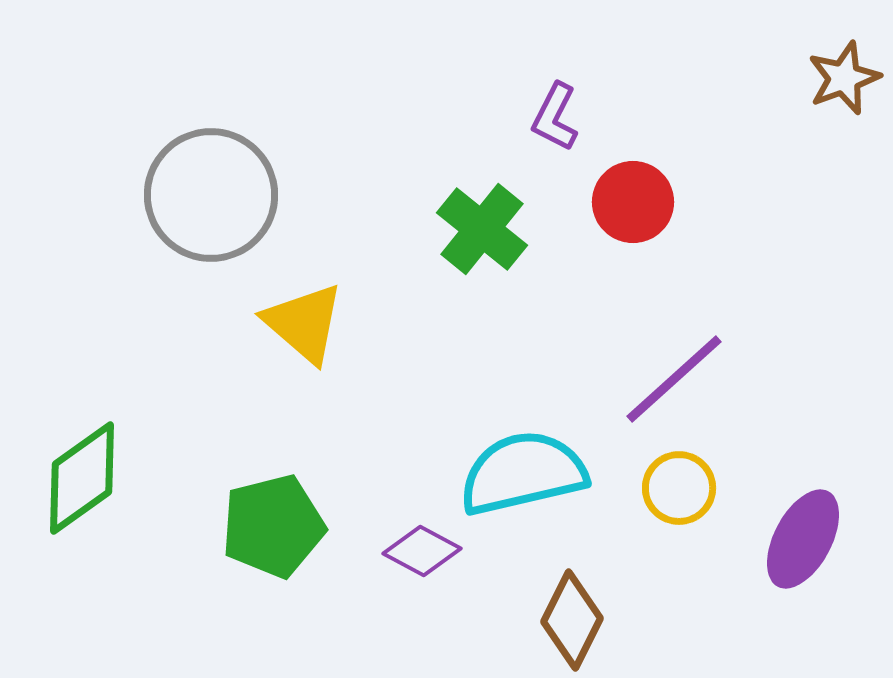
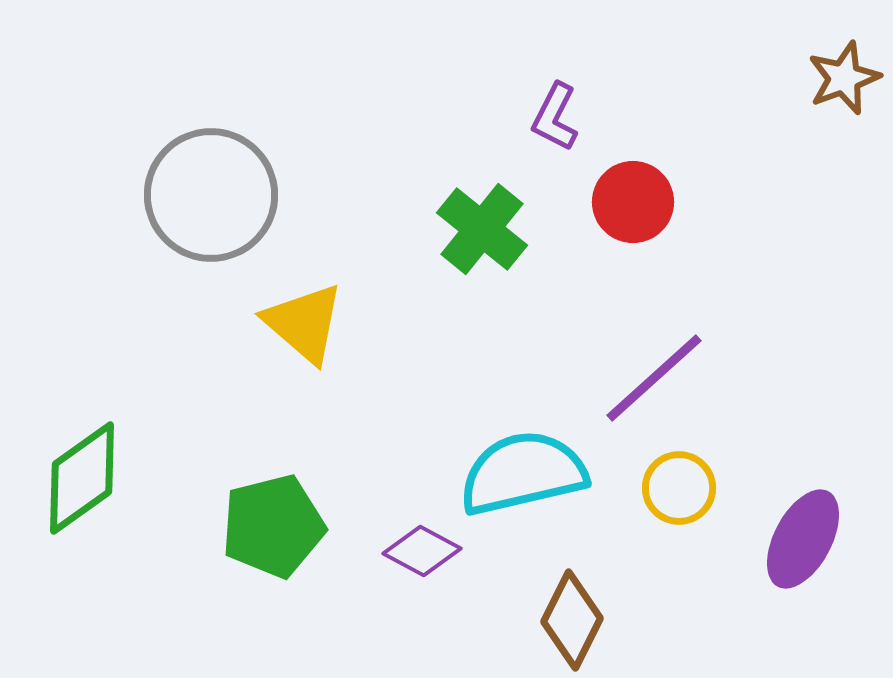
purple line: moved 20 px left, 1 px up
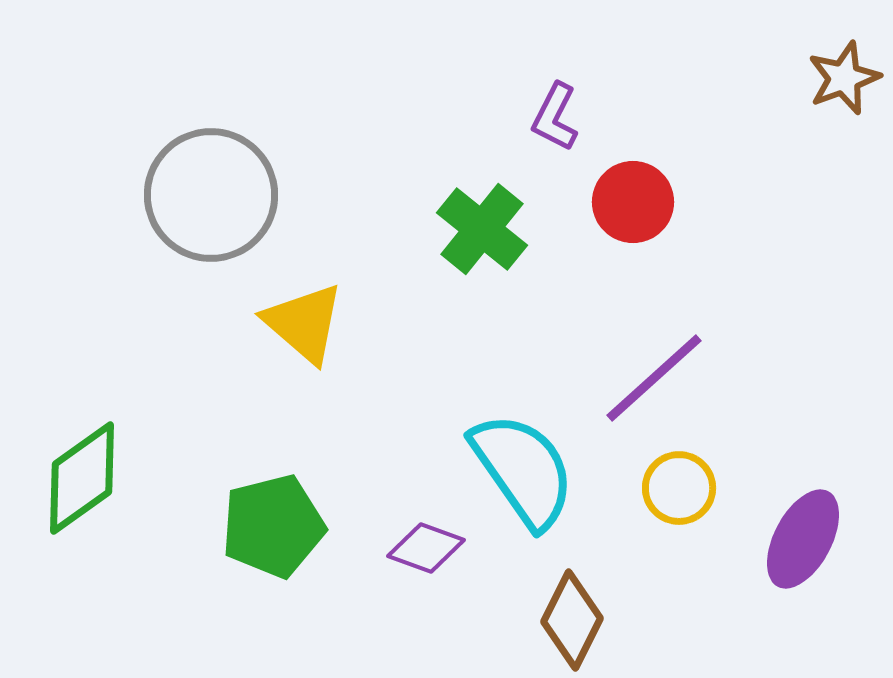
cyan semicircle: moved 3 px up; rotated 68 degrees clockwise
purple diamond: moved 4 px right, 3 px up; rotated 8 degrees counterclockwise
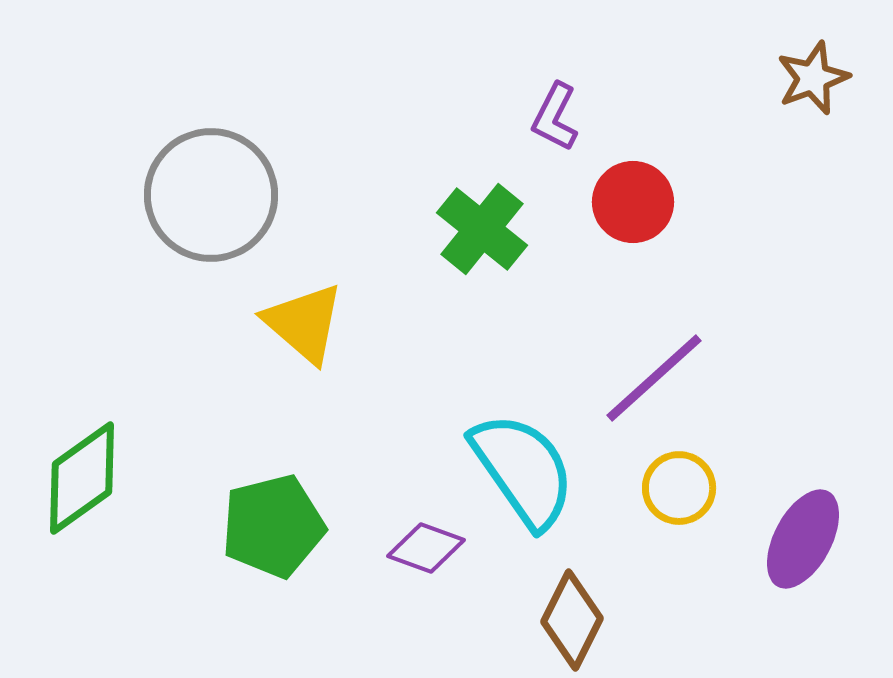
brown star: moved 31 px left
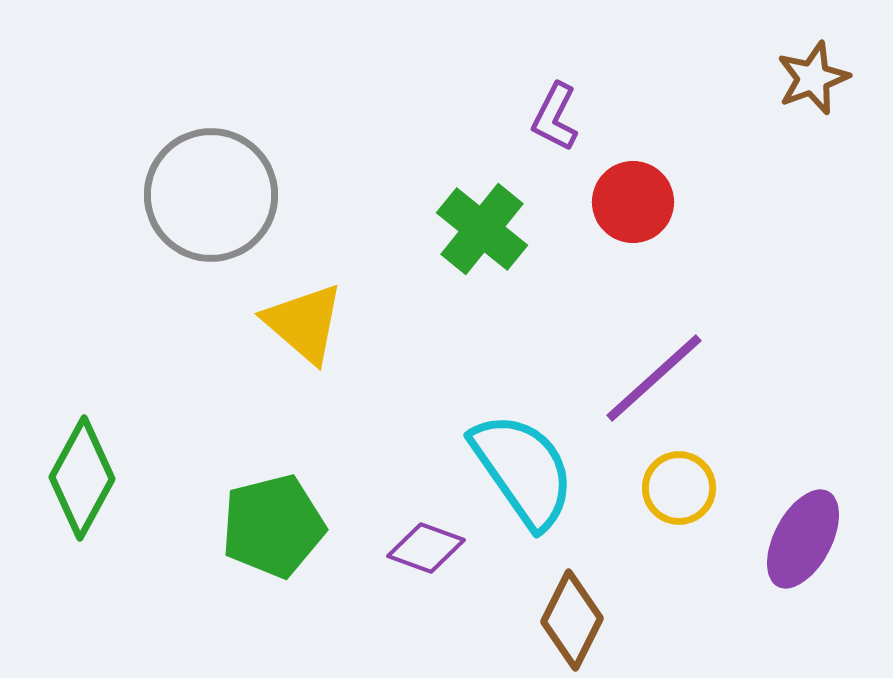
green diamond: rotated 26 degrees counterclockwise
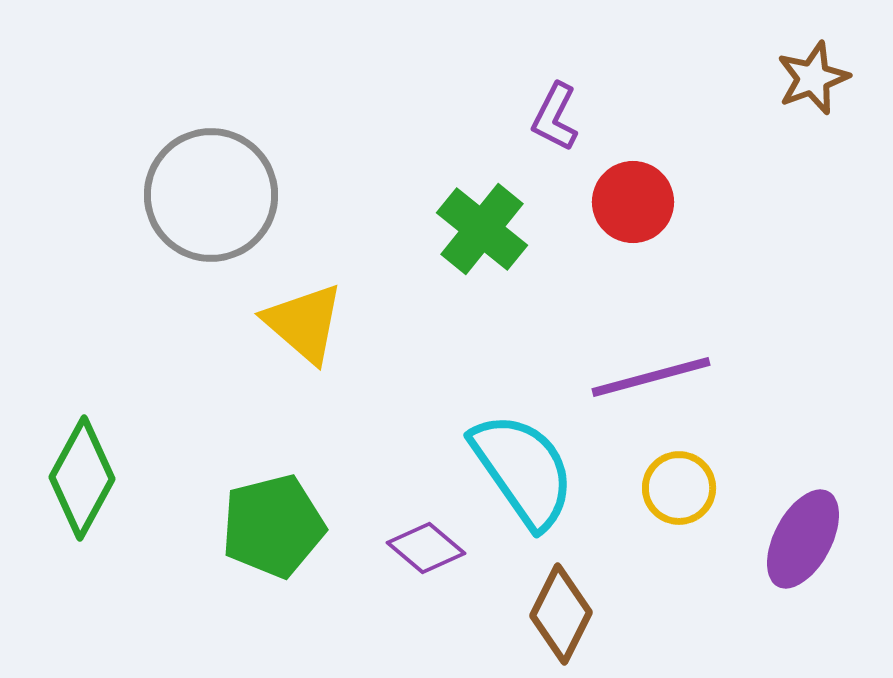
purple line: moved 3 px left, 1 px up; rotated 27 degrees clockwise
purple diamond: rotated 20 degrees clockwise
brown diamond: moved 11 px left, 6 px up
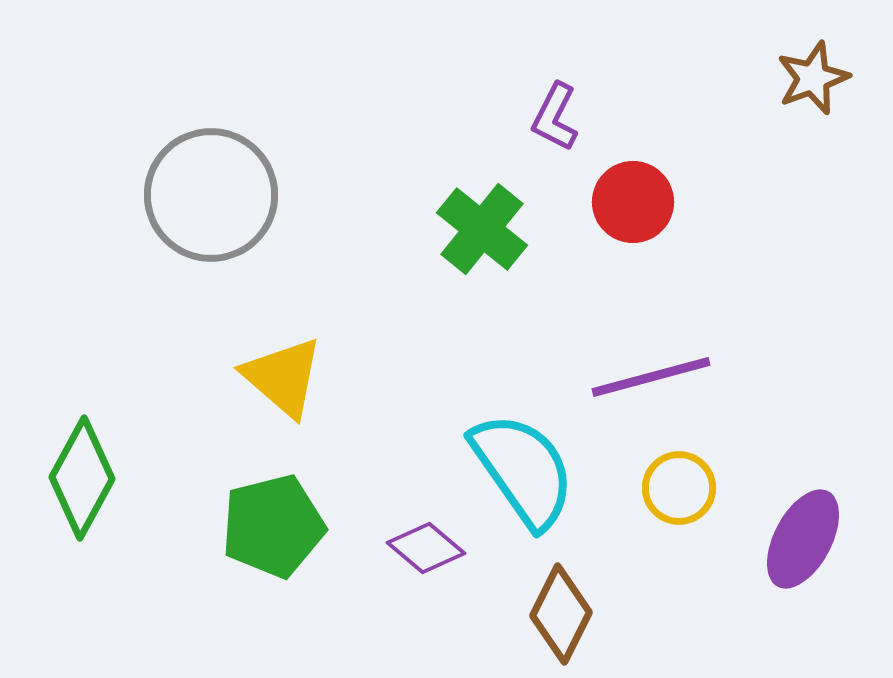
yellow triangle: moved 21 px left, 54 px down
